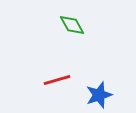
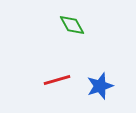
blue star: moved 1 px right, 9 px up
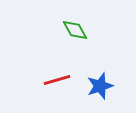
green diamond: moved 3 px right, 5 px down
